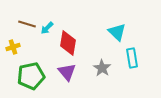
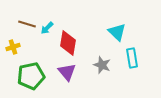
gray star: moved 3 px up; rotated 12 degrees counterclockwise
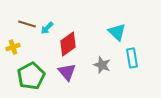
red diamond: moved 1 px down; rotated 45 degrees clockwise
green pentagon: rotated 16 degrees counterclockwise
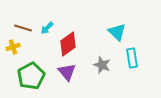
brown line: moved 4 px left, 4 px down
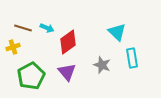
cyan arrow: rotated 112 degrees counterclockwise
red diamond: moved 2 px up
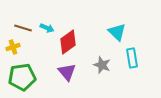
green pentagon: moved 9 px left, 1 px down; rotated 20 degrees clockwise
